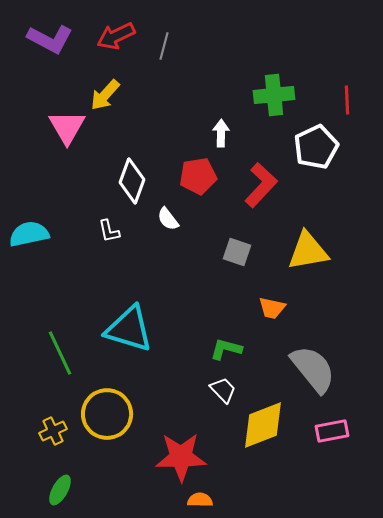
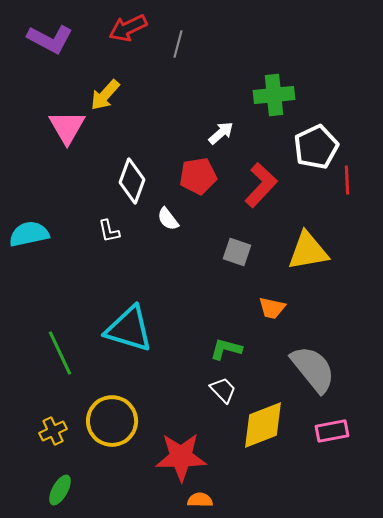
red arrow: moved 12 px right, 8 px up
gray line: moved 14 px right, 2 px up
red line: moved 80 px down
white arrow: rotated 48 degrees clockwise
yellow circle: moved 5 px right, 7 px down
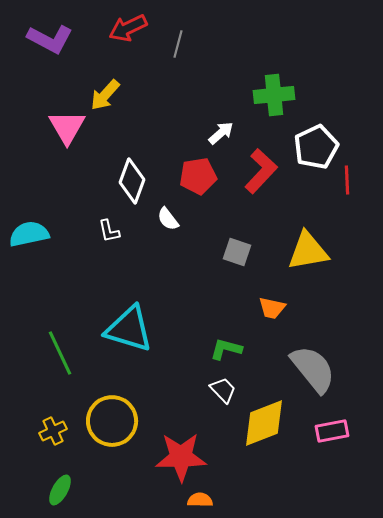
red L-shape: moved 14 px up
yellow diamond: moved 1 px right, 2 px up
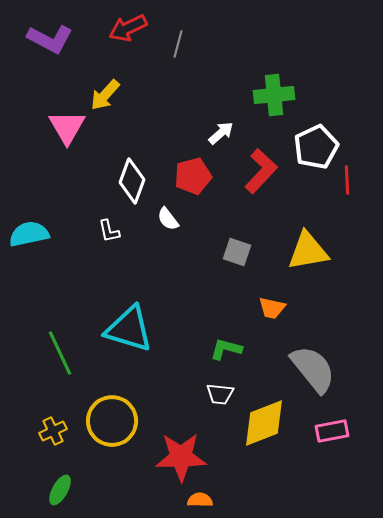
red pentagon: moved 5 px left; rotated 6 degrees counterclockwise
white trapezoid: moved 3 px left, 4 px down; rotated 140 degrees clockwise
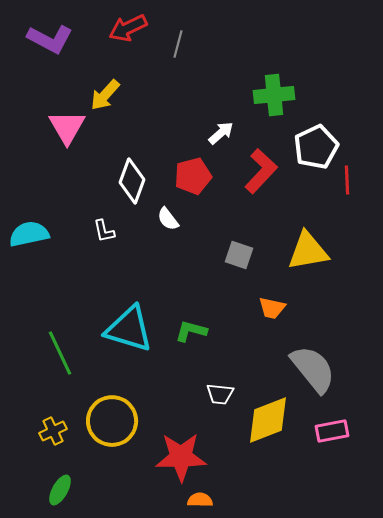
white L-shape: moved 5 px left
gray square: moved 2 px right, 3 px down
green L-shape: moved 35 px left, 18 px up
yellow diamond: moved 4 px right, 3 px up
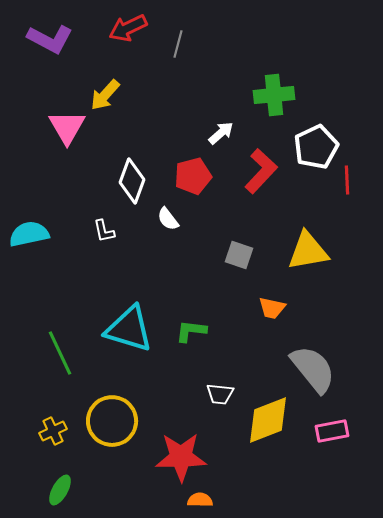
green L-shape: rotated 8 degrees counterclockwise
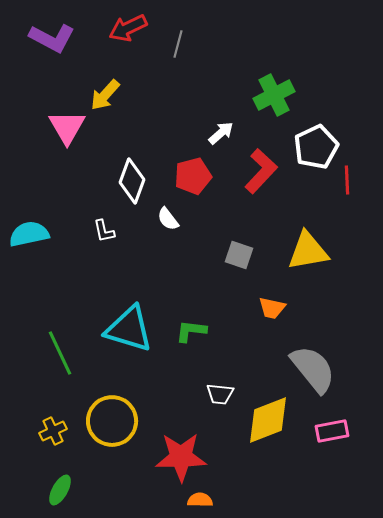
purple L-shape: moved 2 px right, 1 px up
green cross: rotated 21 degrees counterclockwise
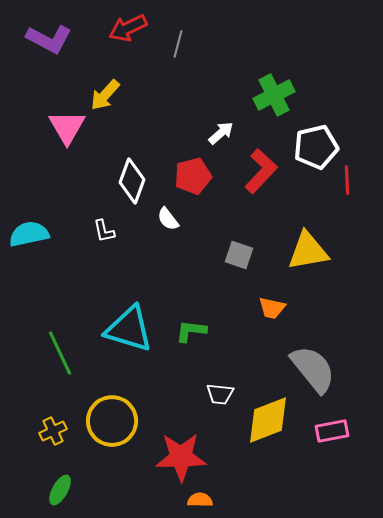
purple L-shape: moved 3 px left, 1 px down
white pentagon: rotated 12 degrees clockwise
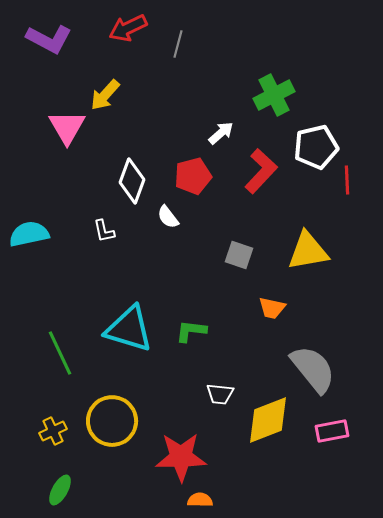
white semicircle: moved 2 px up
